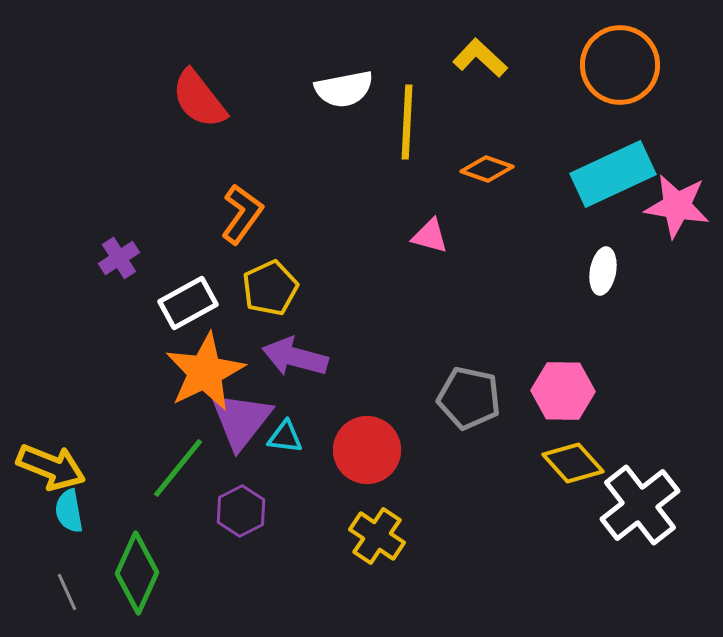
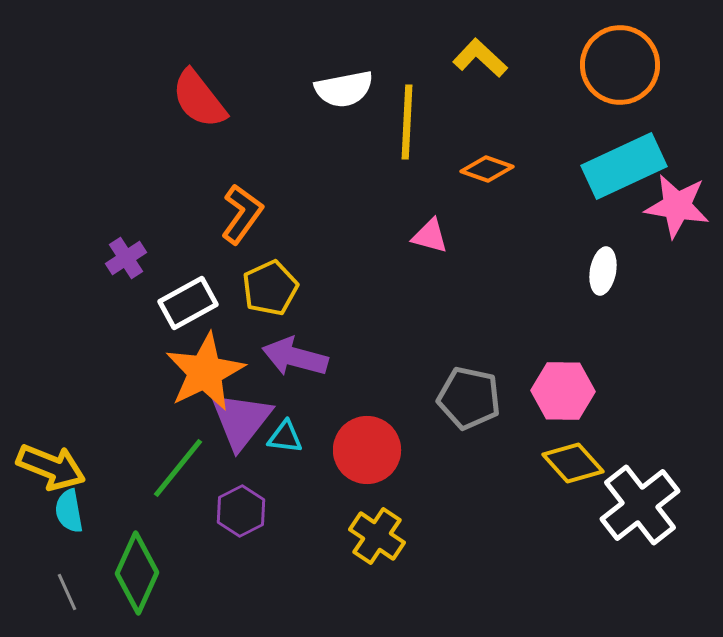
cyan rectangle: moved 11 px right, 8 px up
purple cross: moved 7 px right
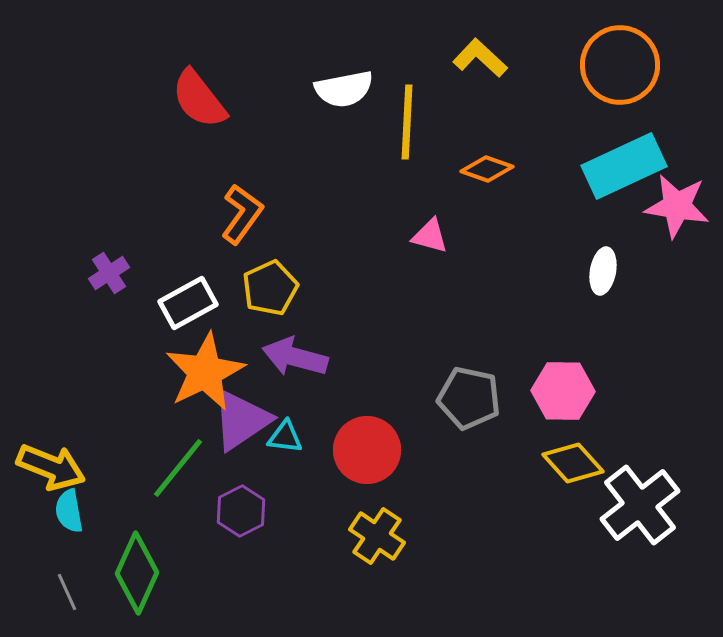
purple cross: moved 17 px left, 15 px down
purple triangle: rotated 18 degrees clockwise
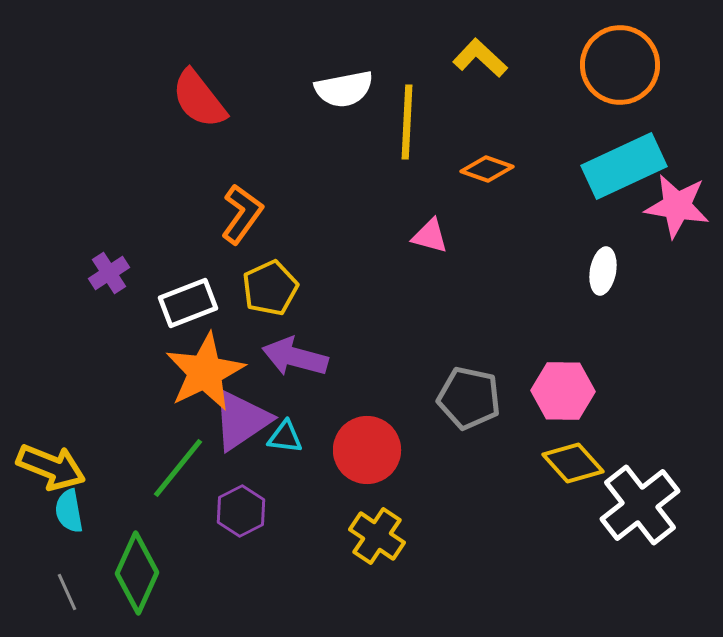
white rectangle: rotated 8 degrees clockwise
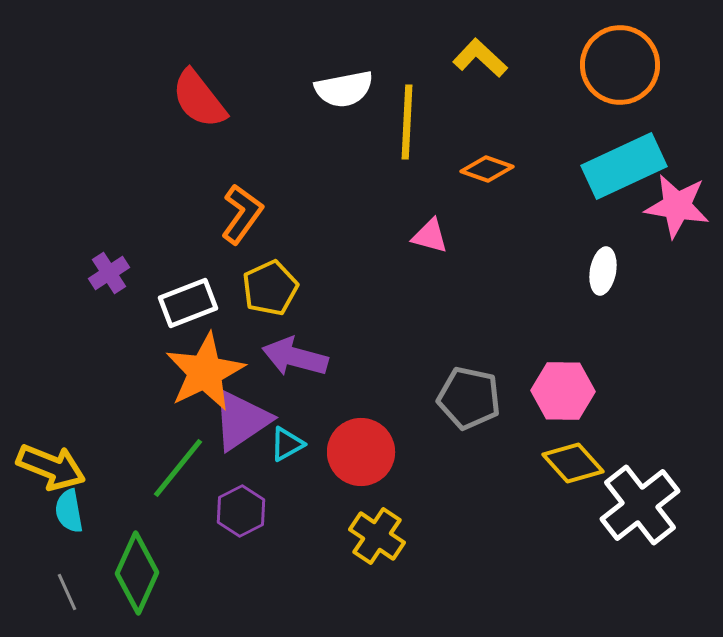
cyan triangle: moved 2 px right, 7 px down; rotated 36 degrees counterclockwise
red circle: moved 6 px left, 2 px down
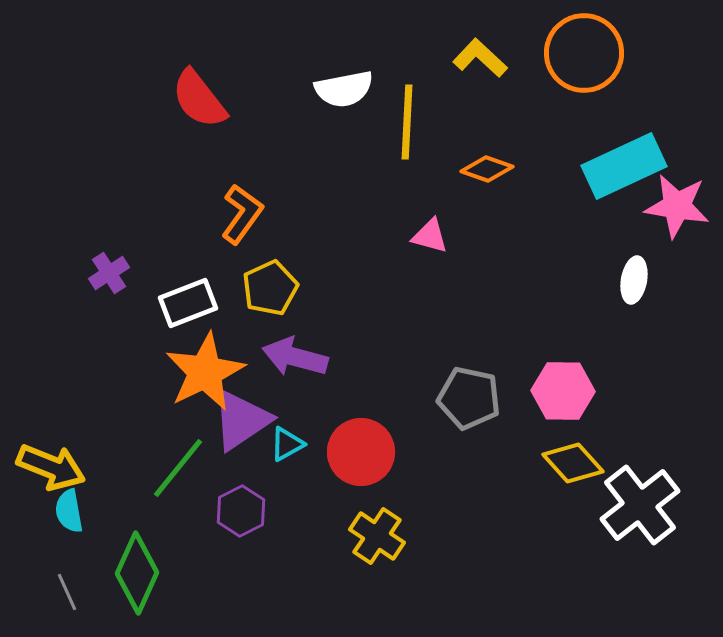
orange circle: moved 36 px left, 12 px up
white ellipse: moved 31 px right, 9 px down
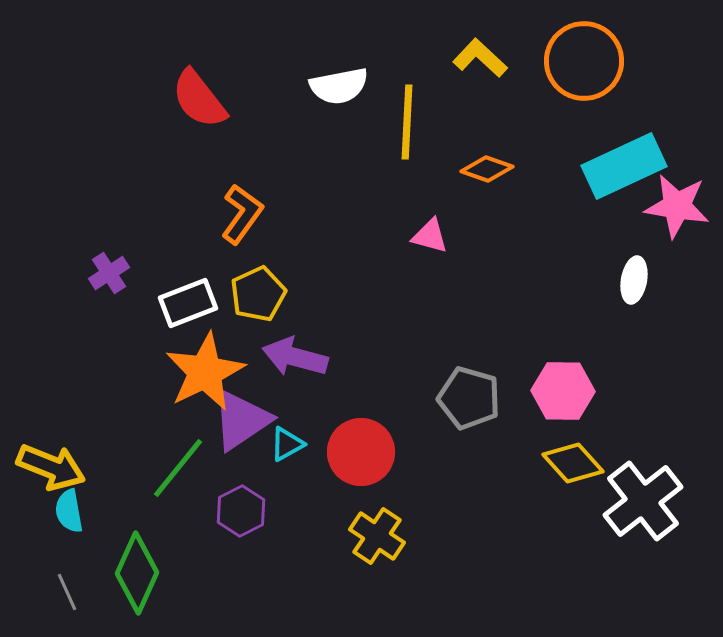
orange circle: moved 8 px down
white semicircle: moved 5 px left, 3 px up
yellow pentagon: moved 12 px left, 6 px down
gray pentagon: rotated 4 degrees clockwise
white cross: moved 3 px right, 4 px up
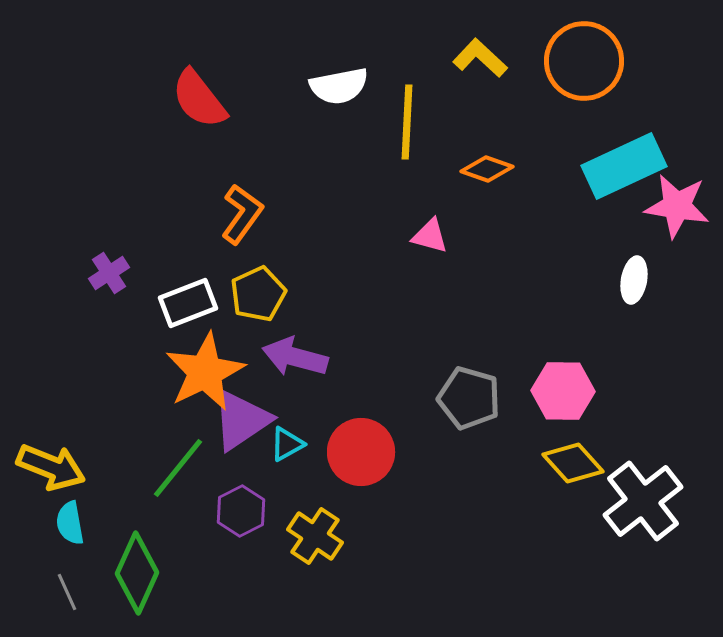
cyan semicircle: moved 1 px right, 12 px down
yellow cross: moved 62 px left
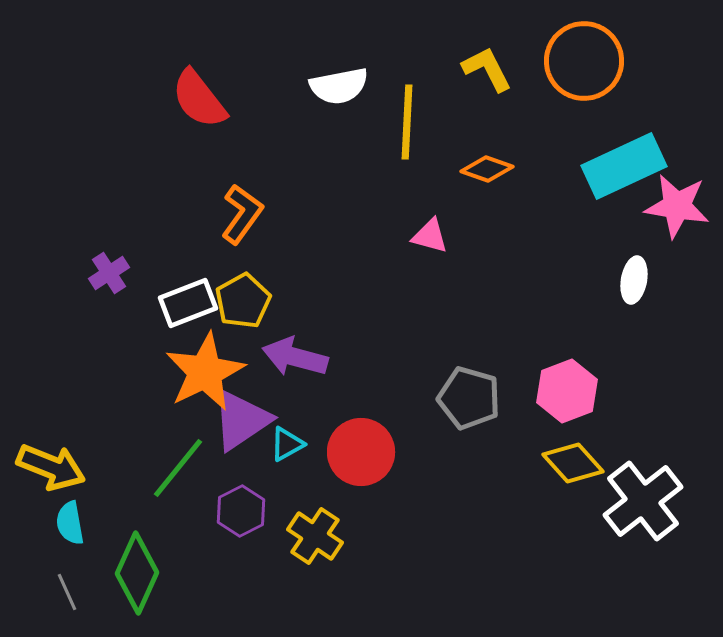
yellow L-shape: moved 7 px right, 11 px down; rotated 20 degrees clockwise
yellow pentagon: moved 15 px left, 7 px down; rotated 4 degrees counterclockwise
pink hexagon: moved 4 px right; rotated 22 degrees counterclockwise
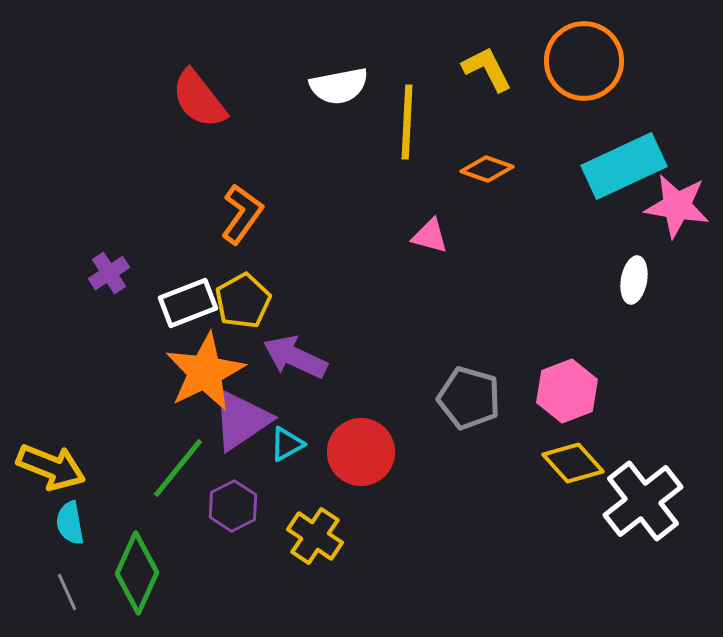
purple arrow: rotated 10 degrees clockwise
purple hexagon: moved 8 px left, 5 px up
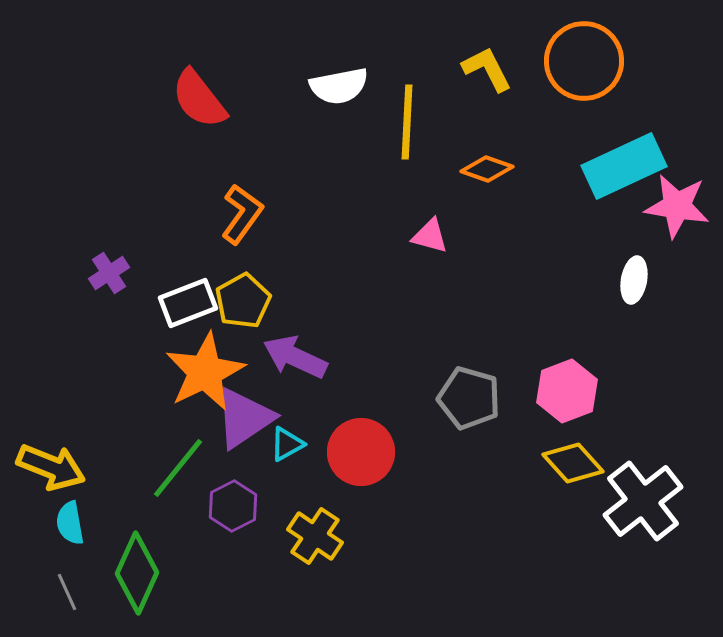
purple triangle: moved 3 px right, 2 px up
